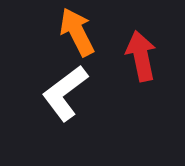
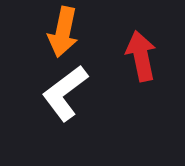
orange arrow: moved 14 px left; rotated 141 degrees counterclockwise
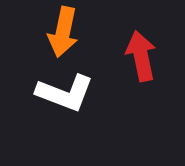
white L-shape: rotated 122 degrees counterclockwise
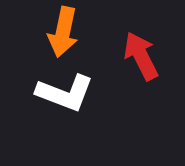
red arrow: rotated 15 degrees counterclockwise
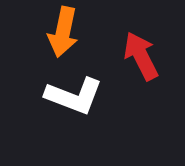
white L-shape: moved 9 px right, 3 px down
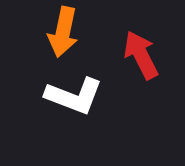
red arrow: moved 1 px up
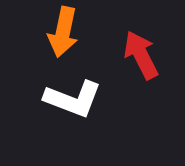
white L-shape: moved 1 px left, 3 px down
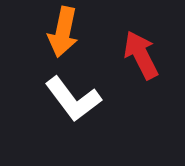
white L-shape: rotated 32 degrees clockwise
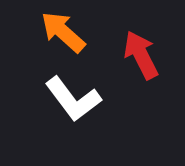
orange arrow: rotated 120 degrees clockwise
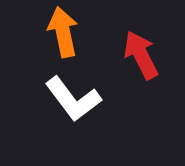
orange arrow: rotated 36 degrees clockwise
